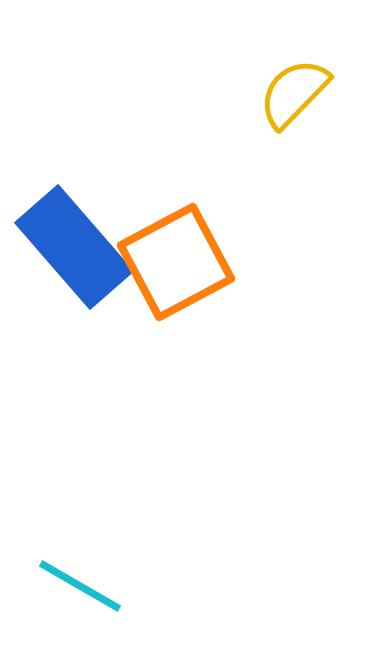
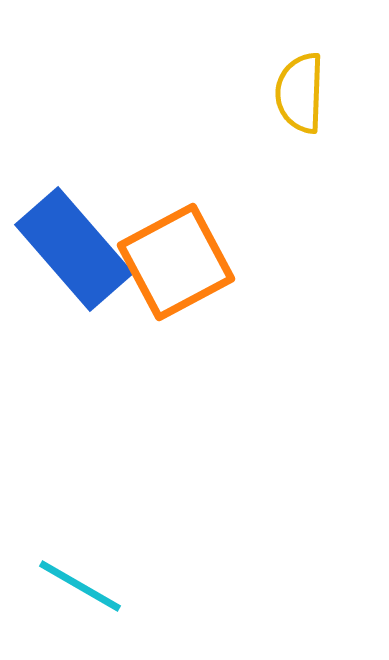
yellow semicircle: moved 6 px right; rotated 42 degrees counterclockwise
blue rectangle: moved 2 px down
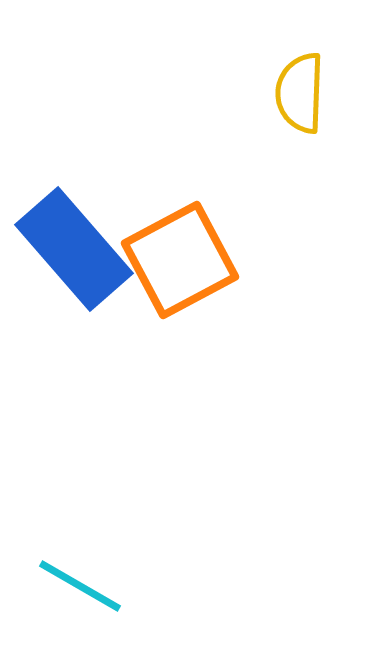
orange square: moved 4 px right, 2 px up
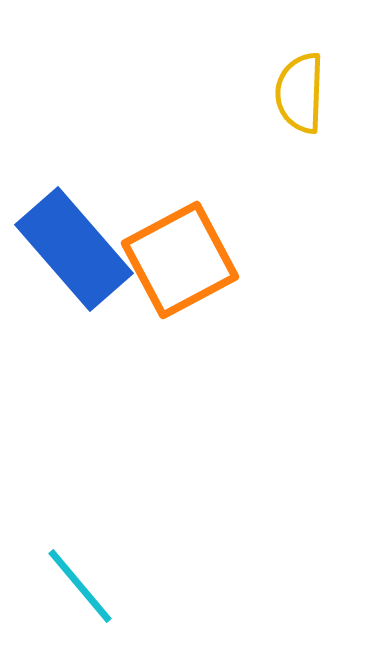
cyan line: rotated 20 degrees clockwise
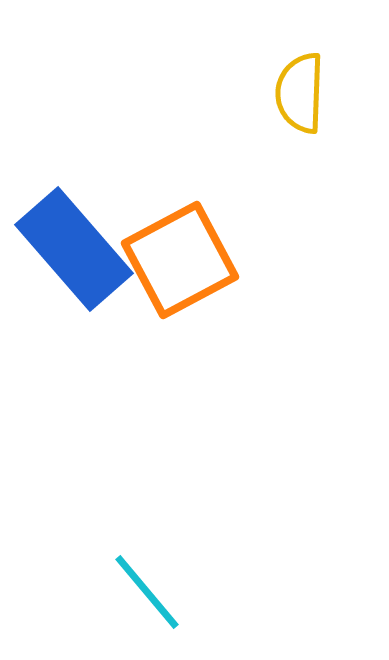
cyan line: moved 67 px right, 6 px down
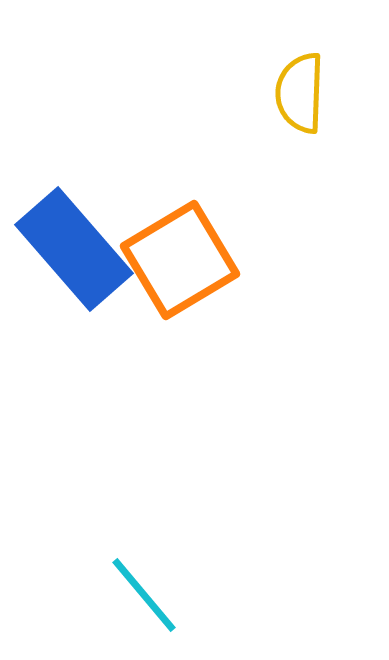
orange square: rotated 3 degrees counterclockwise
cyan line: moved 3 px left, 3 px down
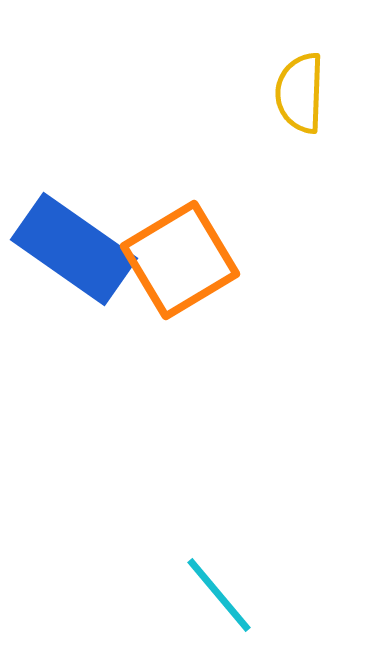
blue rectangle: rotated 14 degrees counterclockwise
cyan line: moved 75 px right
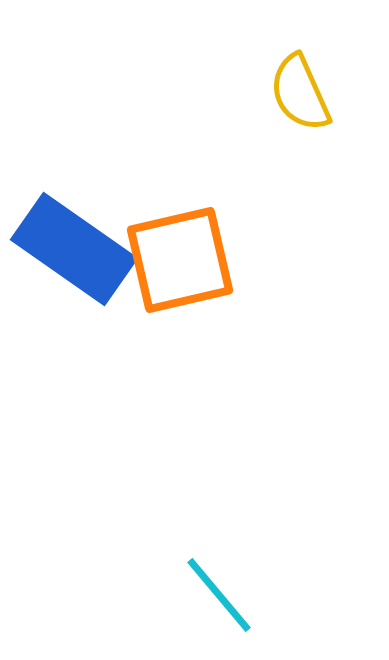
yellow semicircle: rotated 26 degrees counterclockwise
orange square: rotated 18 degrees clockwise
